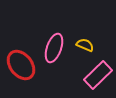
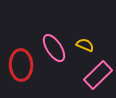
pink ellipse: rotated 52 degrees counterclockwise
red ellipse: rotated 36 degrees clockwise
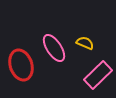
yellow semicircle: moved 2 px up
red ellipse: rotated 16 degrees counterclockwise
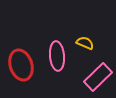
pink ellipse: moved 3 px right, 8 px down; rotated 28 degrees clockwise
pink rectangle: moved 2 px down
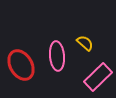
yellow semicircle: rotated 18 degrees clockwise
red ellipse: rotated 12 degrees counterclockwise
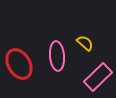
red ellipse: moved 2 px left, 1 px up
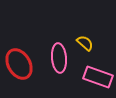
pink ellipse: moved 2 px right, 2 px down
pink rectangle: rotated 64 degrees clockwise
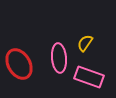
yellow semicircle: rotated 96 degrees counterclockwise
pink rectangle: moved 9 px left
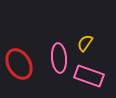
pink rectangle: moved 1 px up
